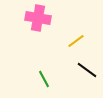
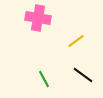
black line: moved 4 px left, 5 px down
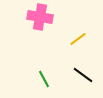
pink cross: moved 2 px right, 1 px up
yellow line: moved 2 px right, 2 px up
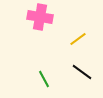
black line: moved 1 px left, 3 px up
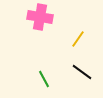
yellow line: rotated 18 degrees counterclockwise
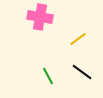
yellow line: rotated 18 degrees clockwise
green line: moved 4 px right, 3 px up
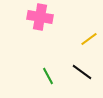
yellow line: moved 11 px right
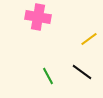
pink cross: moved 2 px left
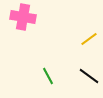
pink cross: moved 15 px left
black line: moved 7 px right, 4 px down
